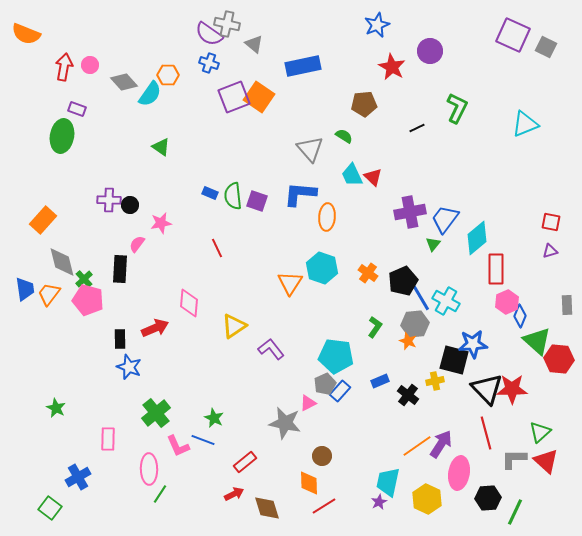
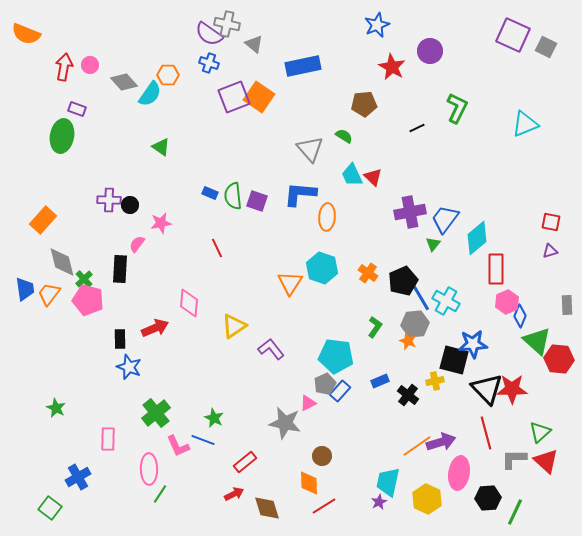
purple arrow at (441, 444): moved 2 px up; rotated 40 degrees clockwise
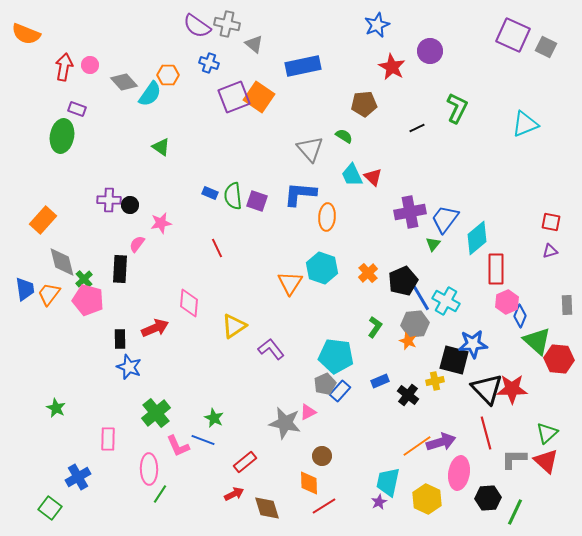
purple semicircle at (209, 34): moved 12 px left, 8 px up
orange cross at (368, 273): rotated 12 degrees clockwise
pink triangle at (308, 403): moved 9 px down
green triangle at (540, 432): moved 7 px right, 1 px down
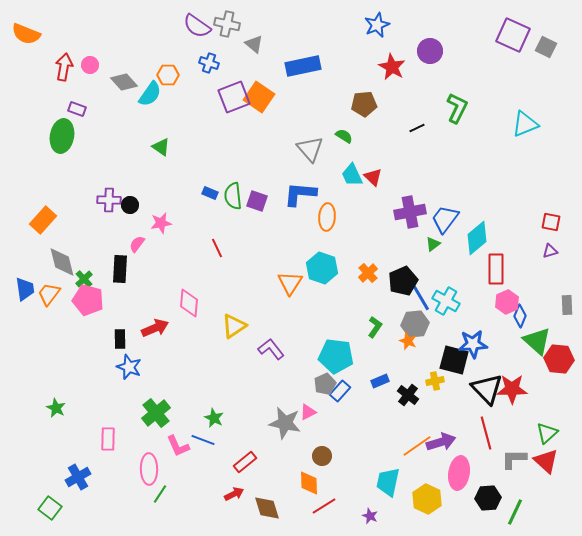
green triangle at (433, 244): rotated 14 degrees clockwise
purple star at (379, 502): moved 9 px left, 14 px down; rotated 21 degrees counterclockwise
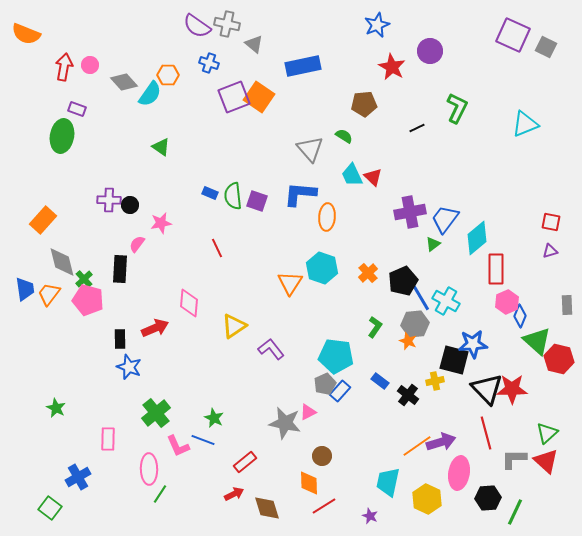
red hexagon at (559, 359): rotated 8 degrees clockwise
blue rectangle at (380, 381): rotated 60 degrees clockwise
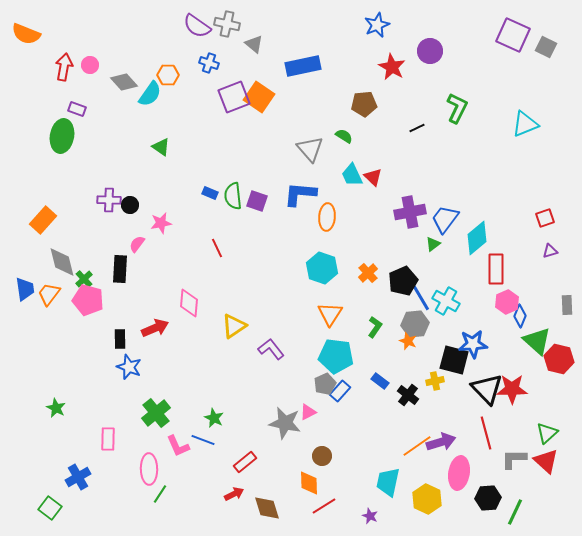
red square at (551, 222): moved 6 px left, 4 px up; rotated 30 degrees counterclockwise
orange triangle at (290, 283): moved 40 px right, 31 px down
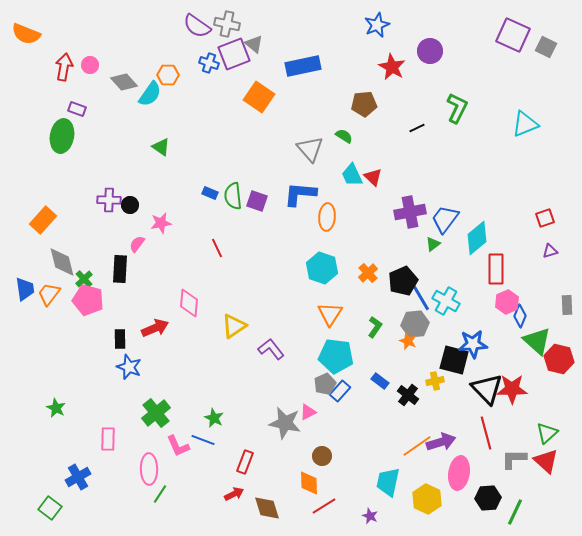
purple square at (234, 97): moved 43 px up
red rectangle at (245, 462): rotated 30 degrees counterclockwise
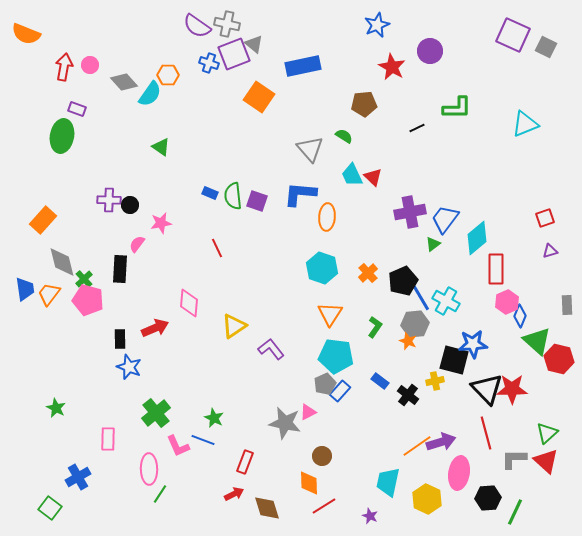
green L-shape at (457, 108): rotated 64 degrees clockwise
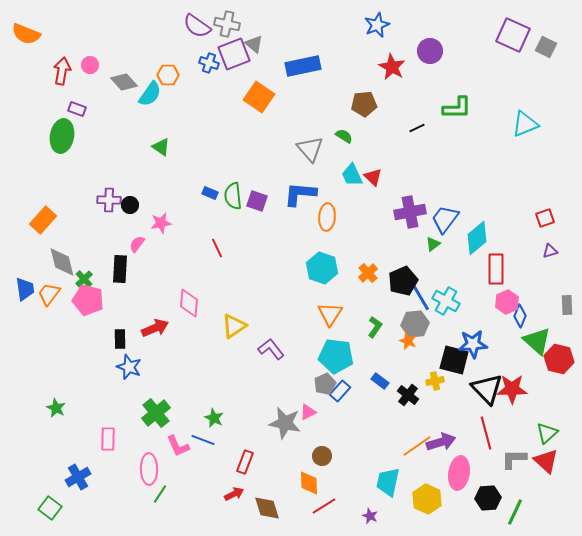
red arrow at (64, 67): moved 2 px left, 4 px down
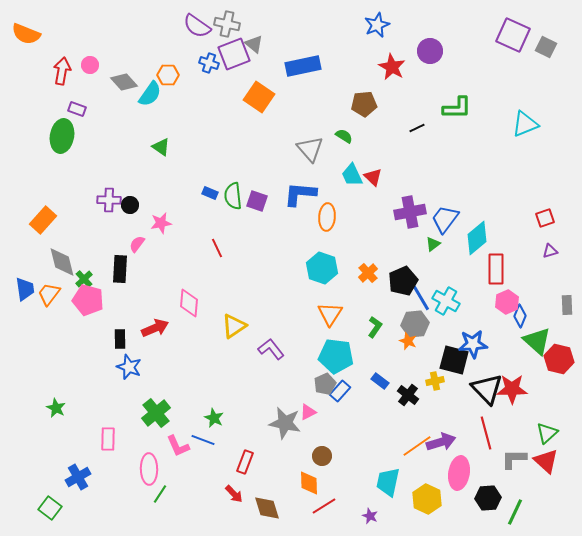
red arrow at (234, 494): rotated 72 degrees clockwise
